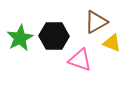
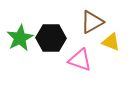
brown triangle: moved 4 px left
black hexagon: moved 3 px left, 2 px down
yellow triangle: moved 1 px left, 1 px up
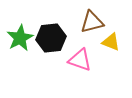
brown triangle: rotated 15 degrees clockwise
black hexagon: rotated 8 degrees counterclockwise
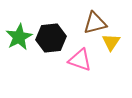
brown triangle: moved 3 px right, 1 px down
green star: moved 1 px left, 1 px up
yellow triangle: rotated 42 degrees clockwise
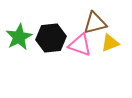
yellow triangle: moved 1 px left, 1 px down; rotated 36 degrees clockwise
pink triangle: moved 15 px up
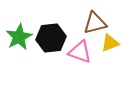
pink triangle: moved 7 px down
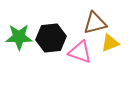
green star: rotated 28 degrees clockwise
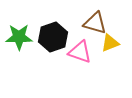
brown triangle: rotated 30 degrees clockwise
black hexagon: moved 2 px right, 1 px up; rotated 12 degrees counterclockwise
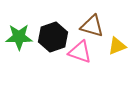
brown triangle: moved 3 px left, 3 px down
yellow triangle: moved 7 px right, 3 px down
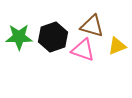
pink triangle: moved 3 px right, 2 px up
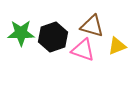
green star: moved 2 px right, 4 px up
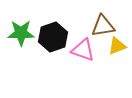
brown triangle: moved 11 px right; rotated 25 degrees counterclockwise
